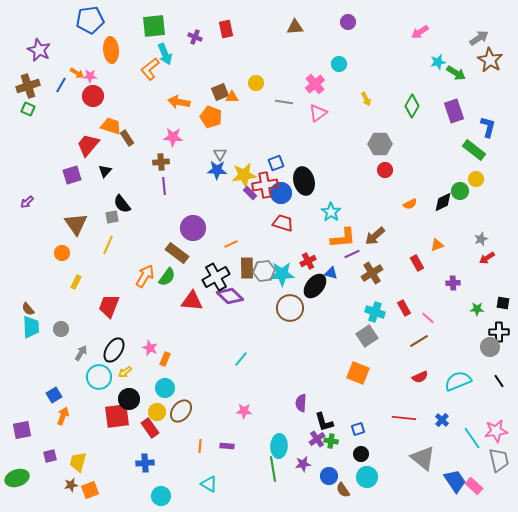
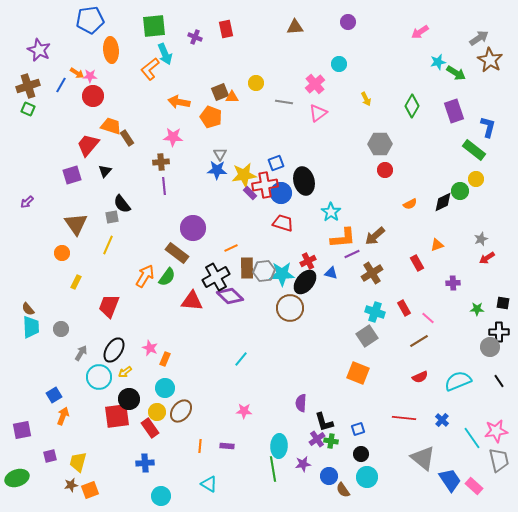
orange line at (231, 244): moved 4 px down
black ellipse at (315, 286): moved 10 px left, 4 px up
blue trapezoid at (455, 481): moved 5 px left, 1 px up
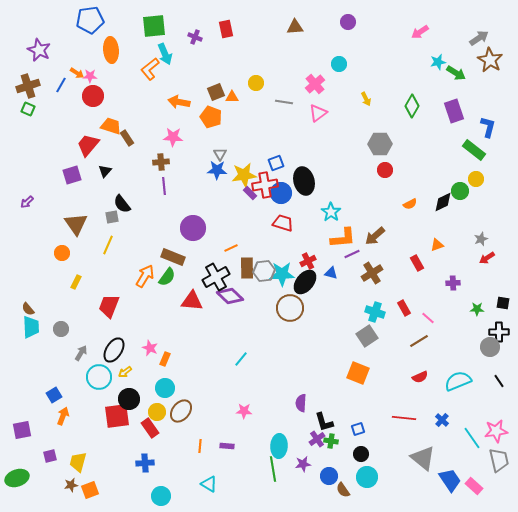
brown square at (220, 92): moved 4 px left
brown rectangle at (177, 253): moved 4 px left, 4 px down; rotated 15 degrees counterclockwise
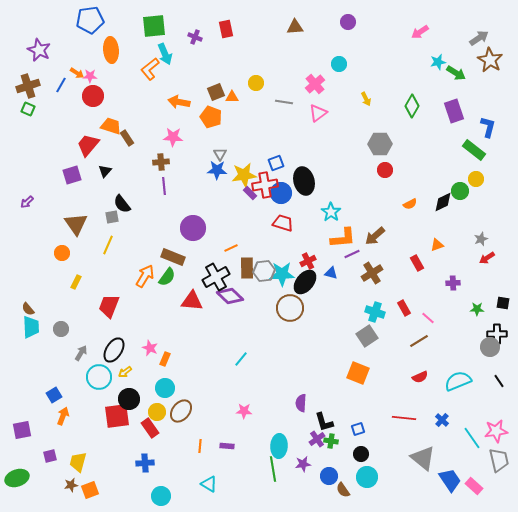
black cross at (499, 332): moved 2 px left, 2 px down
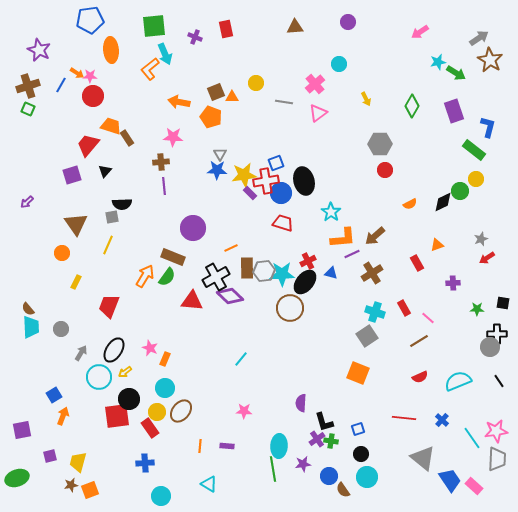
red cross at (265, 185): moved 1 px right, 4 px up
black semicircle at (122, 204): rotated 54 degrees counterclockwise
gray trapezoid at (499, 460): moved 2 px left, 1 px up; rotated 15 degrees clockwise
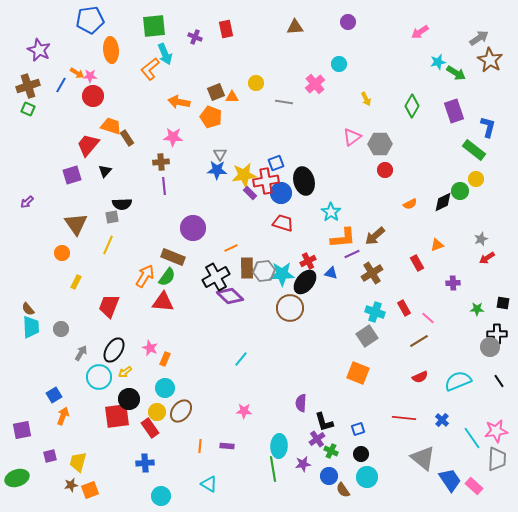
pink triangle at (318, 113): moved 34 px right, 24 px down
red triangle at (192, 301): moved 29 px left, 1 px down
green cross at (331, 441): moved 10 px down; rotated 16 degrees clockwise
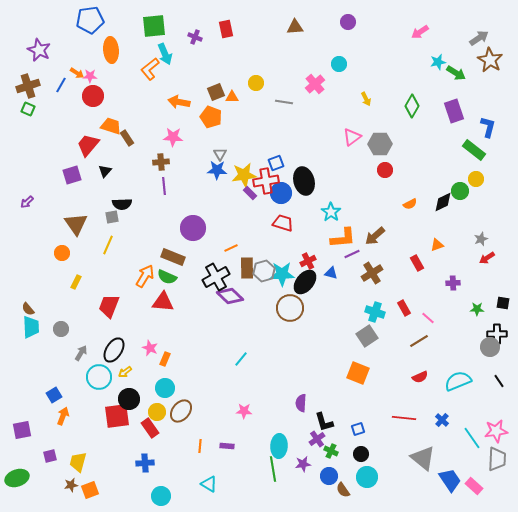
gray hexagon at (264, 271): rotated 10 degrees counterclockwise
green semicircle at (167, 277): rotated 78 degrees clockwise
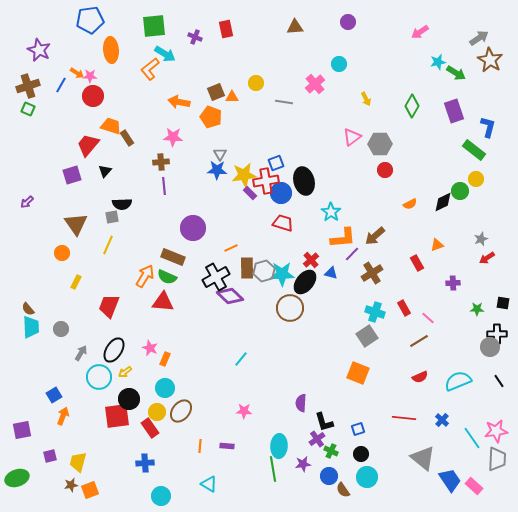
cyan arrow at (165, 54): rotated 35 degrees counterclockwise
purple line at (352, 254): rotated 21 degrees counterclockwise
red cross at (308, 261): moved 3 px right, 1 px up; rotated 14 degrees counterclockwise
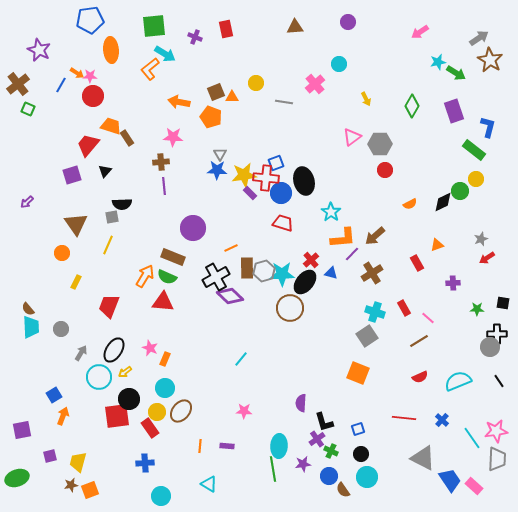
brown cross at (28, 86): moved 10 px left, 2 px up; rotated 20 degrees counterclockwise
red cross at (266, 181): moved 3 px up; rotated 15 degrees clockwise
gray triangle at (423, 458): rotated 12 degrees counterclockwise
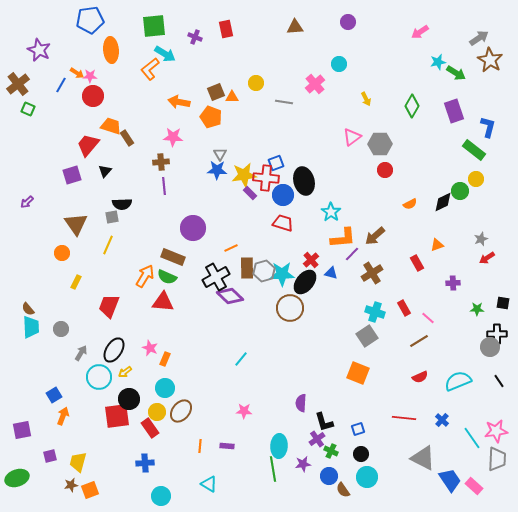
blue circle at (281, 193): moved 2 px right, 2 px down
